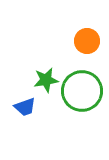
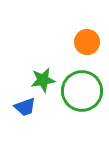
orange circle: moved 1 px down
green star: moved 3 px left
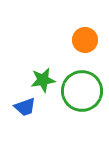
orange circle: moved 2 px left, 2 px up
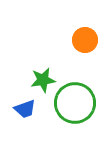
green circle: moved 7 px left, 12 px down
blue trapezoid: moved 2 px down
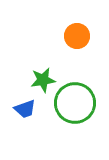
orange circle: moved 8 px left, 4 px up
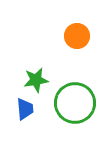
green star: moved 7 px left
blue trapezoid: rotated 75 degrees counterclockwise
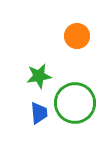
green star: moved 3 px right, 4 px up
blue trapezoid: moved 14 px right, 4 px down
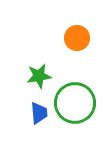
orange circle: moved 2 px down
